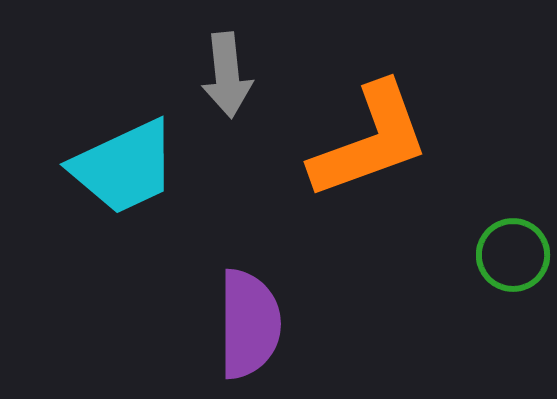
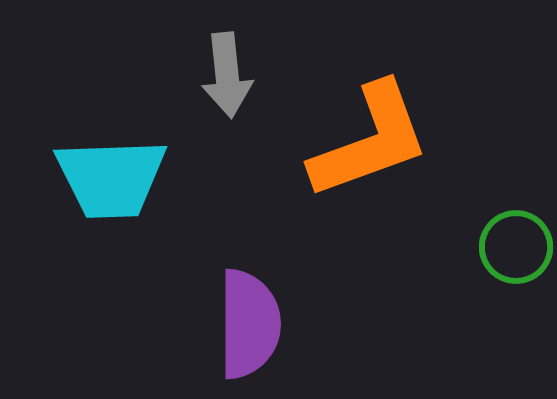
cyan trapezoid: moved 13 px left, 11 px down; rotated 23 degrees clockwise
green circle: moved 3 px right, 8 px up
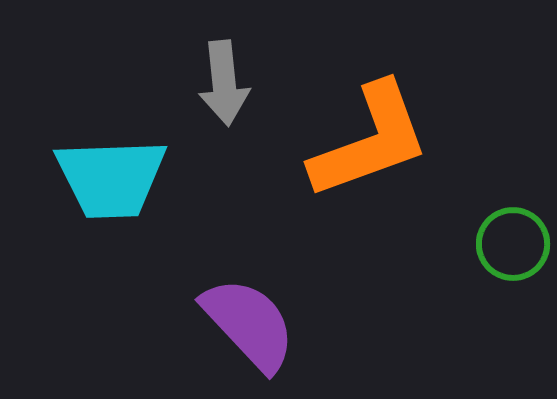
gray arrow: moved 3 px left, 8 px down
green circle: moved 3 px left, 3 px up
purple semicircle: rotated 43 degrees counterclockwise
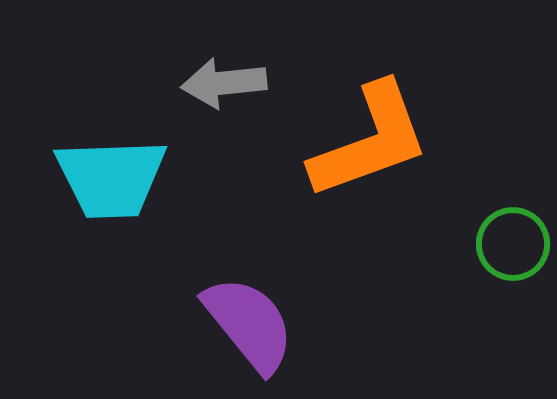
gray arrow: rotated 90 degrees clockwise
purple semicircle: rotated 4 degrees clockwise
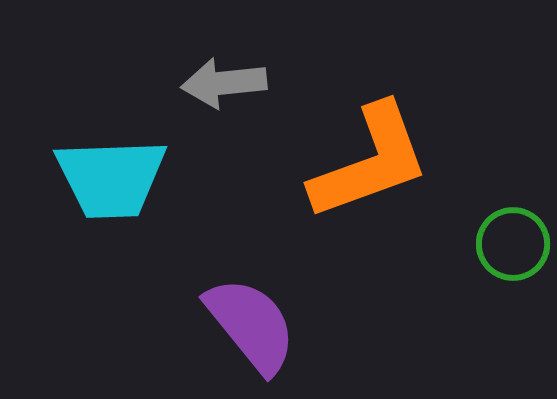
orange L-shape: moved 21 px down
purple semicircle: moved 2 px right, 1 px down
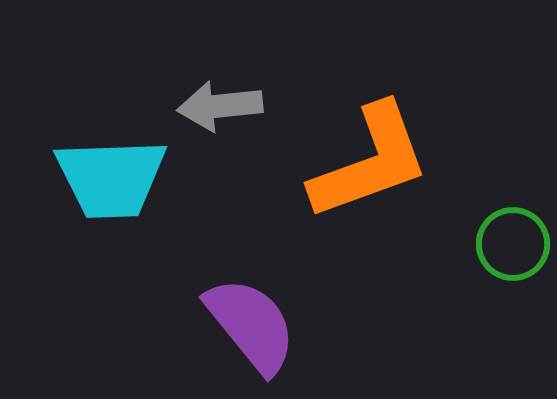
gray arrow: moved 4 px left, 23 px down
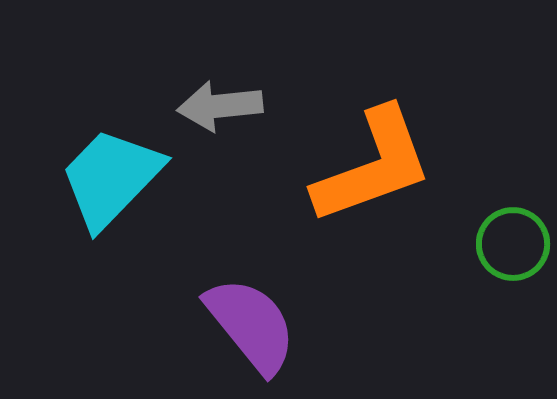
orange L-shape: moved 3 px right, 4 px down
cyan trapezoid: rotated 136 degrees clockwise
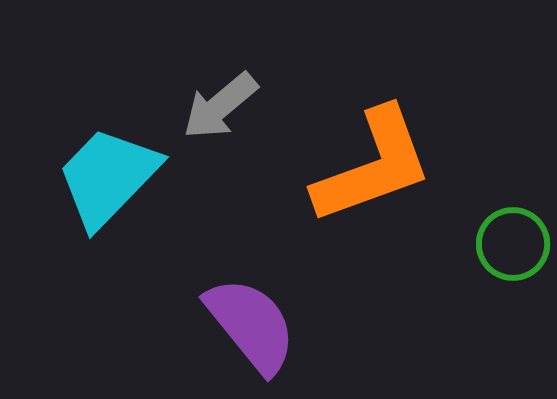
gray arrow: rotated 34 degrees counterclockwise
cyan trapezoid: moved 3 px left, 1 px up
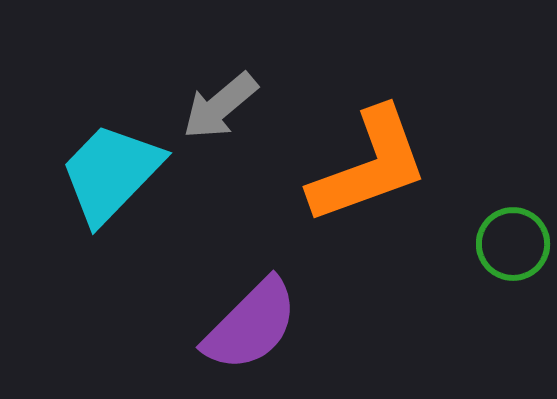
orange L-shape: moved 4 px left
cyan trapezoid: moved 3 px right, 4 px up
purple semicircle: rotated 84 degrees clockwise
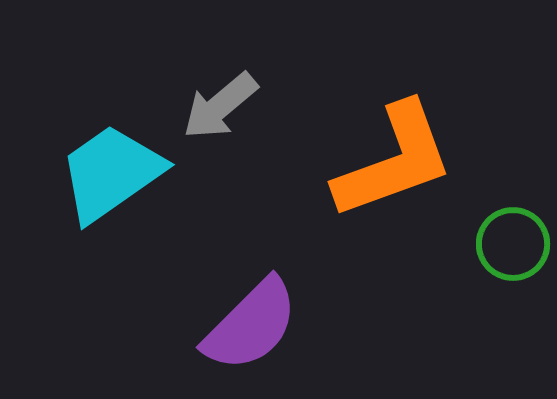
orange L-shape: moved 25 px right, 5 px up
cyan trapezoid: rotated 11 degrees clockwise
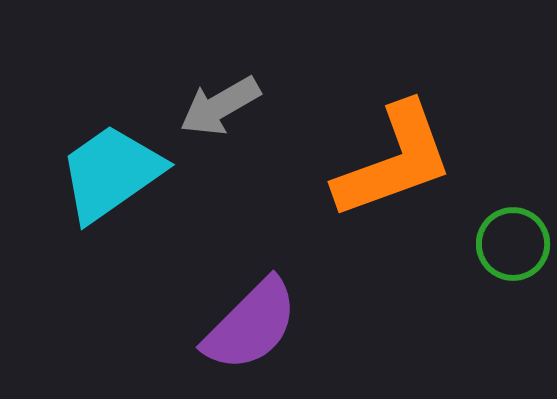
gray arrow: rotated 10 degrees clockwise
